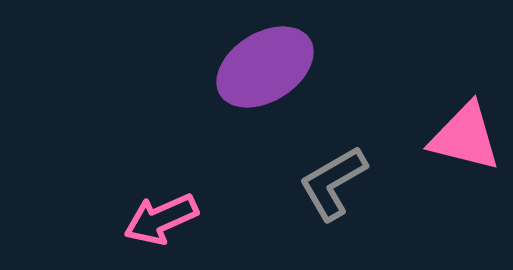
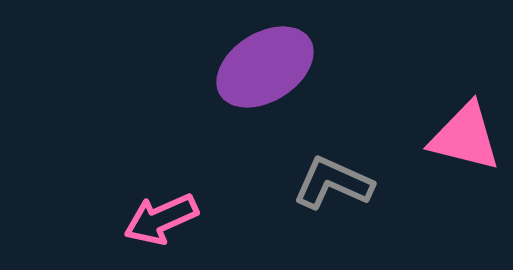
gray L-shape: rotated 54 degrees clockwise
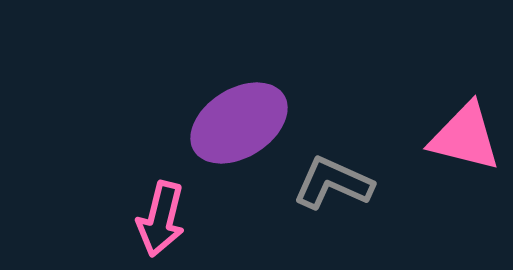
purple ellipse: moved 26 px left, 56 px down
pink arrow: rotated 52 degrees counterclockwise
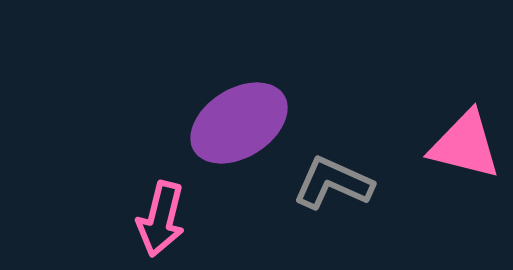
pink triangle: moved 8 px down
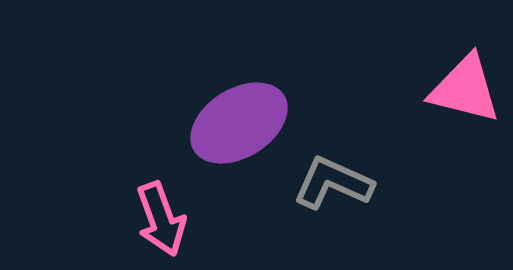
pink triangle: moved 56 px up
pink arrow: rotated 34 degrees counterclockwise
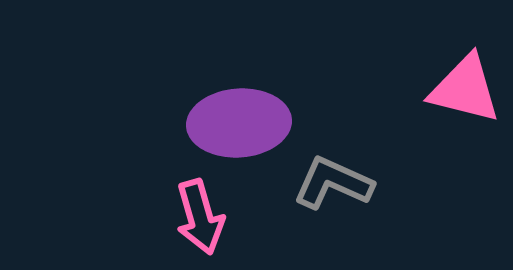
purple ellipse: rotated 28 degrees clockwise
pink arrow: moved 39 px right, 2 px up; rotated 4 degrees clockwise
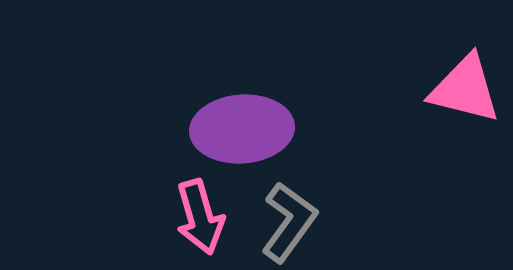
purple ellipse: moved 3 px right, 6 px down
gray L-shape: moved 44 px left, 39 px down; rotated 102 degrees clockwise
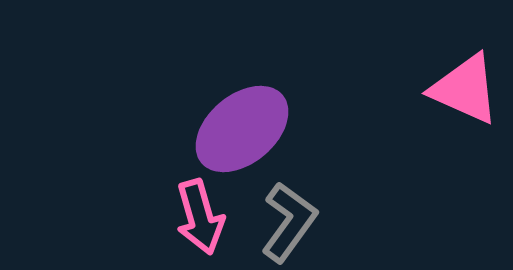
pink triangle: rotated 10 degrees clockwise
purple ellipse: rotated 36 degrees counterclockwise
